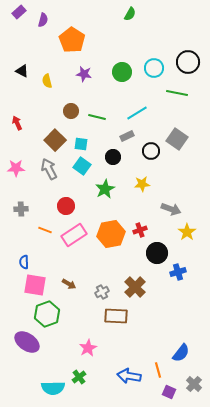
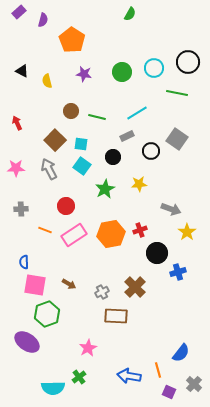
yellow star at (142, 184): moved 3 px left
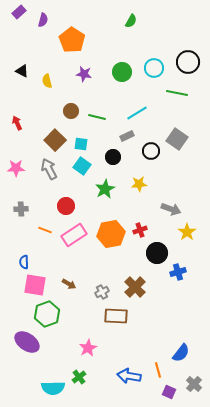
green semicircle at (130, 14): moved 1 px right, 7 px down
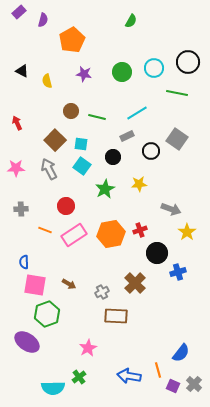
orange pentagon at (72, 40): rotated 10 degrees clockwise
brown cross at (135, 287): moved 4 px up
purple square at (169, 392): moved 4 px right, 6 px up
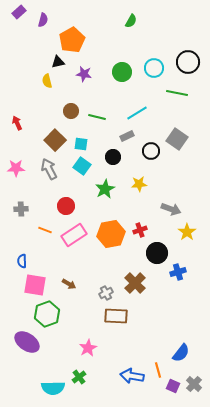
black triangle at (22, 71): moved 36 px right, 9 px up; rotated 40 degrees counterclockwise
blue semicircle at (24, 262): moved 2 px left, 1 px up
gray cross at (102, 292): moved 4 px right, 1 px down
blue arrow at (129, 376): moved 3 px right
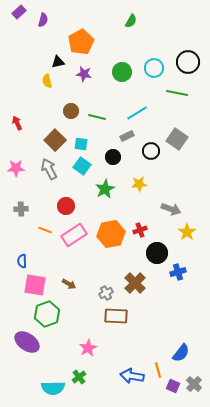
orange pentagon at (72, 40): moved 9 px right, 2 px down
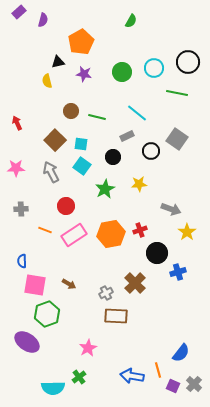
cyan line at (137, 113): rotated 70 degrees clockwise
gray arrow at (49, 169): moved 2 px right, 3 px down
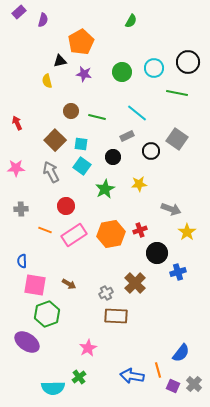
black triangle at (58, 62): moved 2 px right, 1 px up
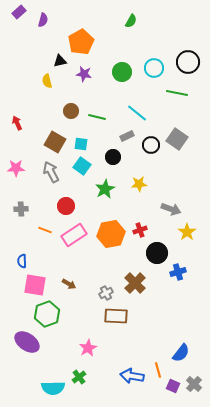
brown square at (55, 140): moved 2 px down; rotated 15 degrees counterclockwise
black circle at (151, 151): moved 6 px up
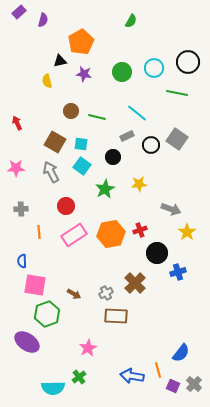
orange line at (45, 230): moved 6 px left, 2 px down; rotated 64 degrees clockwise
brown arrow at (69, 284): moved 5 px right, 10 px down
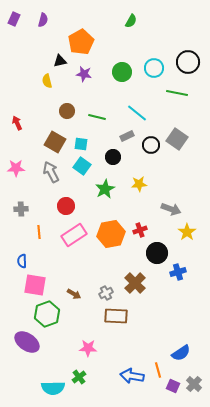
purple rectangle at (19, 12): moved 5 px left, 7 px down; rotated 24 degrees counterclockwise
brown circle at (71, 111): moved 4 px left
pink star at (88, 348): rotated 30 degrees clockwise
blue semicircle at (181, 353): rotated 18 degrees clockwise
